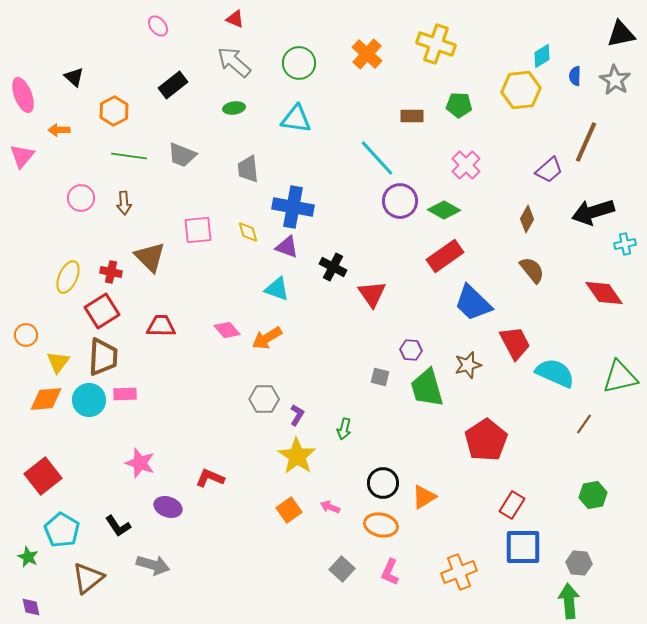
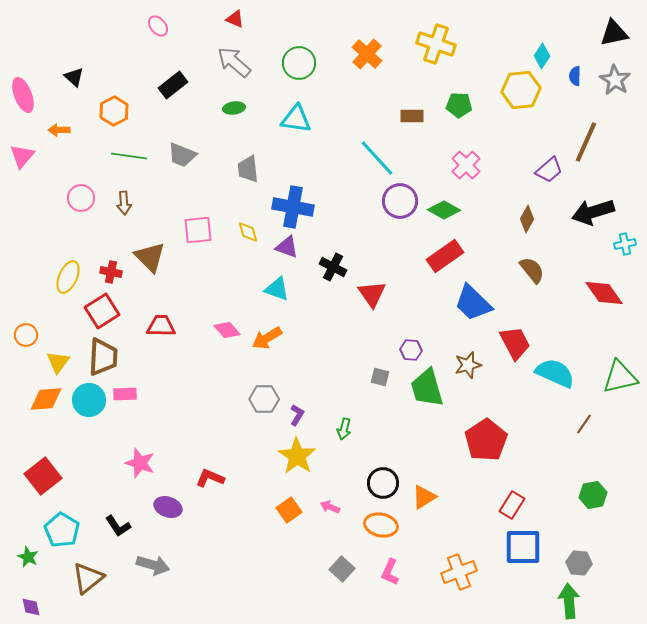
black triangle at (621, 34): moved 7 px left, 1 px up
cyan diamond at (542, 56): rotated 25 degrees counterclockwise
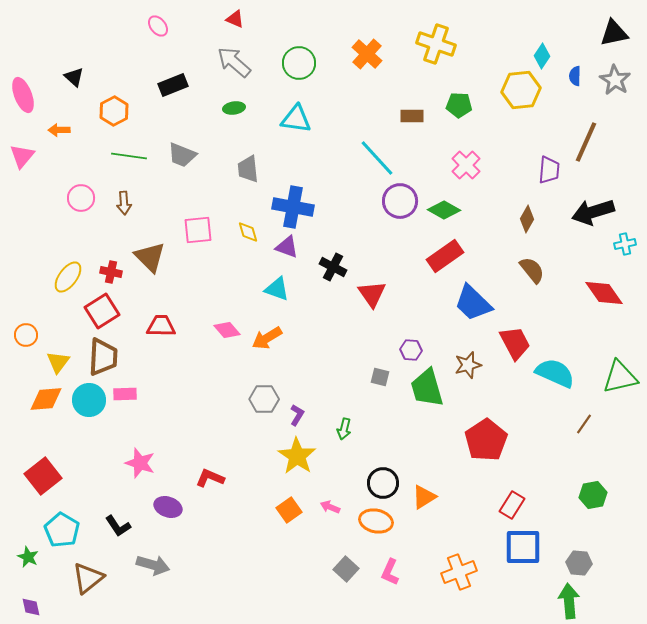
black rectangle at (173, 85): rotated 16 degrees clockwise
purple trapezoid at (549, 170): rotated 44 degrees counterclockwise
yellow ellipse at (68, 277): rotated 12 degrees clockwise
orange ellipse at (381, 525): moved 5 px left, 4 px up
gray square at (342, 569): moved 4 px right
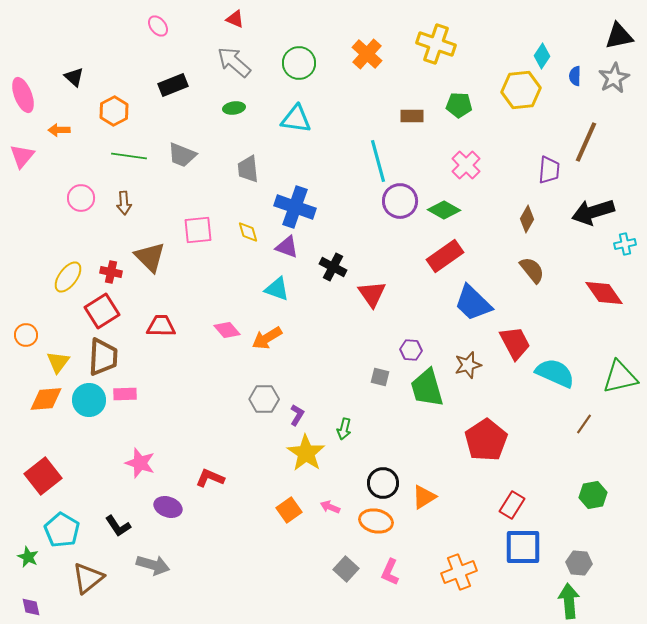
black triangle at (614, 33): moved 5 px right, 3 px down
gray star at (615, 80): moved 1 px left, 2 px up; rotated 12 degrees clockwise
cyan line at (377, 158): moved 1 px right, 3 px down; rotated 27 degrees clockwise
blue cross at (293, 207): moved 2 px right; rotated 9 degrees clockwise
yellow star at (297, 456): moved 9 px right, 3 px up
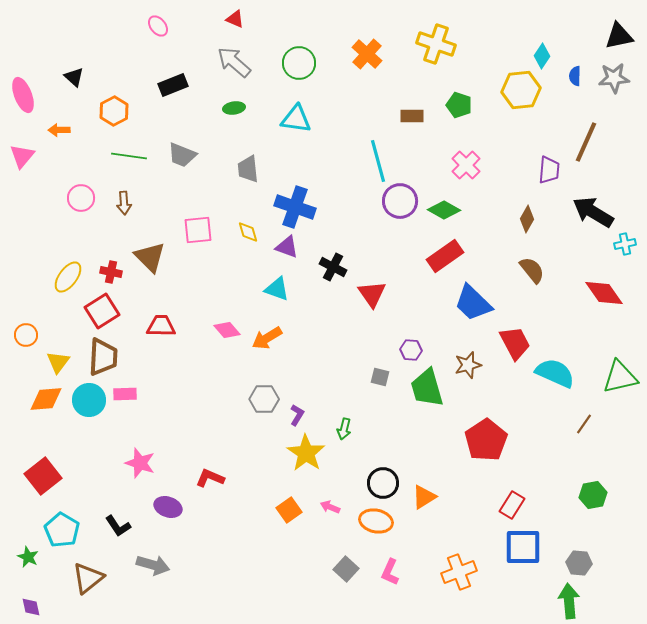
gray star at (614, 78): rotated 24 degrees clockwise
green pentagon at (459, 105): rotated 15 degrees clockwise
black arrow at (593, 212): rotated 48 degrees clockwise
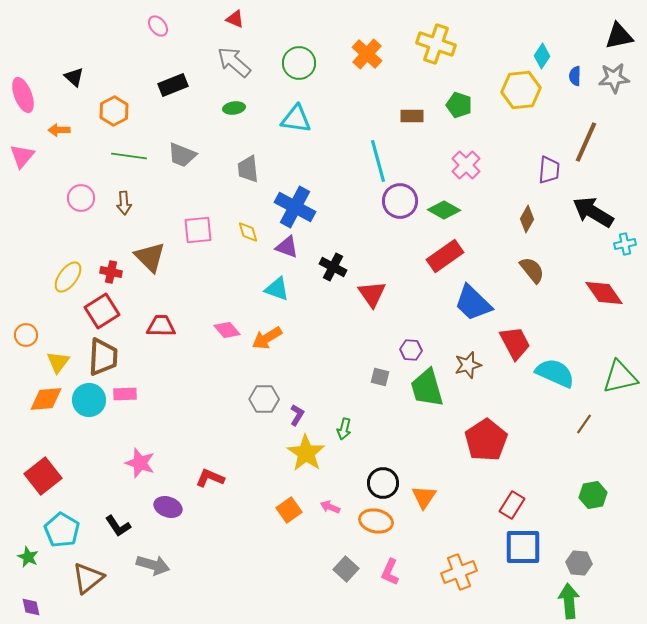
blue cross at (295, 207): rotated 9 degrees clockwise
orange triangle at (424, 497): rotated 24 degrees counterclockwise
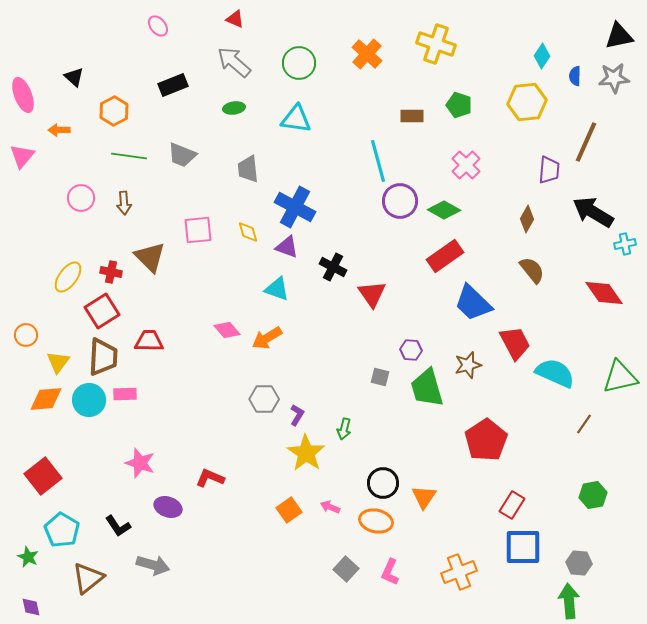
yellow hexagon at (521, 90): moved 6 px right, 12 px down
red trapezoid at (161, 326): moved 12 px left, 15 px down
